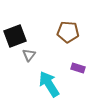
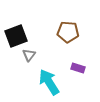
black square: moved 1 px right
cyan arrow: moved 2 px up
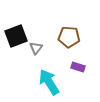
brown pentagon: moved 1 px right, 5 px down
gray triangle: moved 7 px right, 7 px up
purple rectangle: moved 1 px up
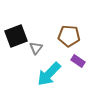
brown pentagon: moved 1 px up
purple rectangle: moved 6 px up; rotated 16 degrees clockwise
cyan arrow: moved 8 px up; rotated 104 degrees counterclockwise
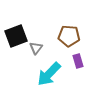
purple rectangle: rotated 40 degrees clockwise
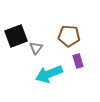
cyan arrow: rotated 24 degrees clockwise
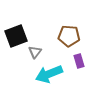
gray triangle: moved 1 px left, 4 px down
purple rectangle: moved 1 px right
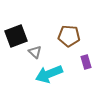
gray triangle: rotated 24 degrees counterclockwise
purple rectangle: moved 7 px right, 1 px down
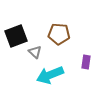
brown pentagon: moved 10 px left, 2 px up
purple rectangle: rotated 24 degrees clockwise
cyan arrow: moved 1 px right, 1 px down
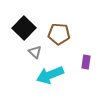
black square: moved 8 px right, 8 px up; rotated 25 degrees counterclockwise
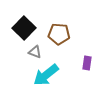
gray triangle: rotated 24 degrees counterclockwise
purple rectangle: moved 1 px right, 1 px down
cyan arrow: moved 4 px left; rotated 16 degrees counterclockwise
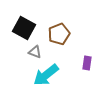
black square: rotated 15 degrees counterclockwise
brown pentagon: rotated 25 degrees counterclockwise
